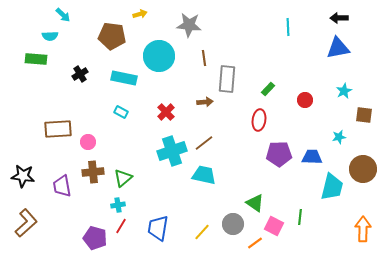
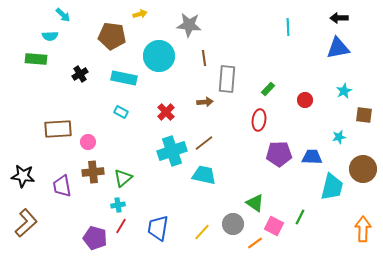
green line at (300, 217): rotated 21 degrees clockwise
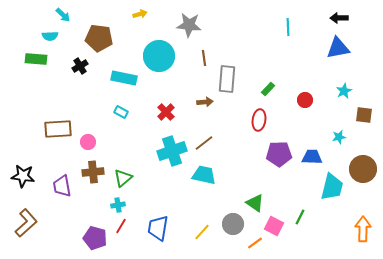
brown pentagon at (112, 36): moved 13 px left, 2 px down
black cross at (80, 74): moved 8 px up
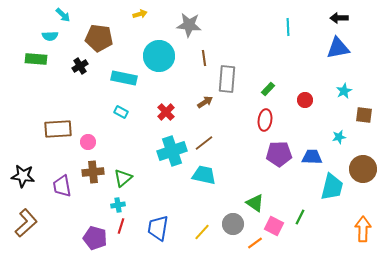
brown arrow at (205, 102): rotated 28 degrees counterclockwise
red ellipse at (259, 120): moved 6 px right
red line at (121, 226): rotated 14 degrees counterclockwise
